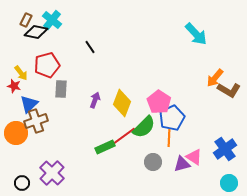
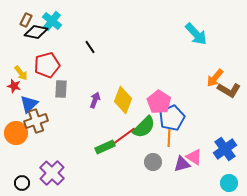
cyan cross: moved 1 px down
yellow diamond: moved 1 px right, 3 px up
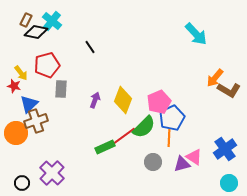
pink pentagon: rotated 15 degrees clockwise
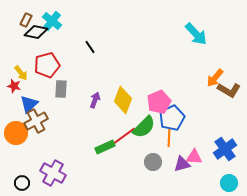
brown cross: rotated 10 degrees counterclockwise
pink triangle: rotated 30 degrees counterclockwise
purple cross: moved 1 px right; rotated 15 degrees counterclockwise
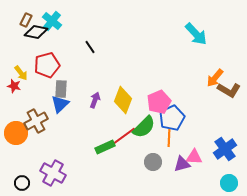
blue triangle: moved 31 px right
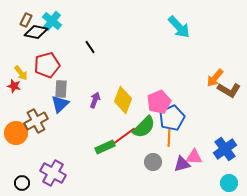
cyan arrow: moved 17 px left, 7 px up
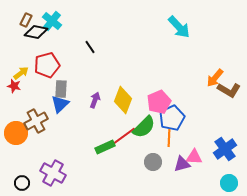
yellow arrow: rotated 91 degrees counterclockwise
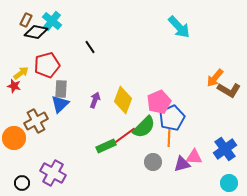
orange circle: moved 2 px left, 5 px down
green rectangle: moved 1 px right, 1 px up
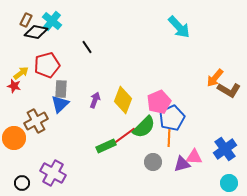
black line: moved 3 px left
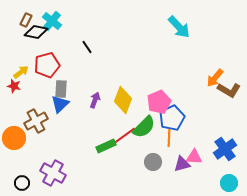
yellow arrow: moved 1 px up
